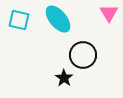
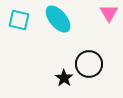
black circle: moved 6 px right, 9 px down
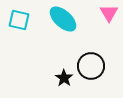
cyan ellipse: moved 5 px right; rotated 8 degrees counterclockwise
black circle: moved 2 px right, 2 px down
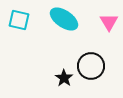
pink triangle: moved 9 px down
cyan ellipse: moved 1 px right; rotated 8 degrees counterclockwise
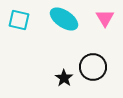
pink triangle: moved 4 px left, 4 px up
black circle: moved 2 px right, 1 px down
